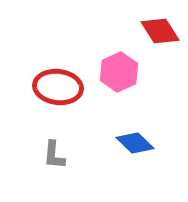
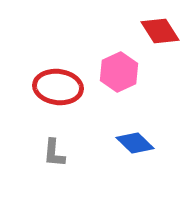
gray L-shape: moved 2 px up
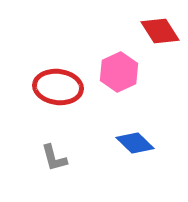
gray L-shape: moved 5 px down; rotated 20 degrees counterclockwise
